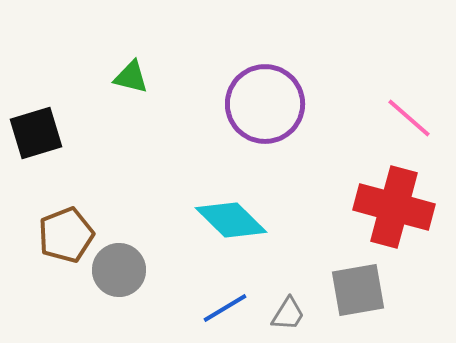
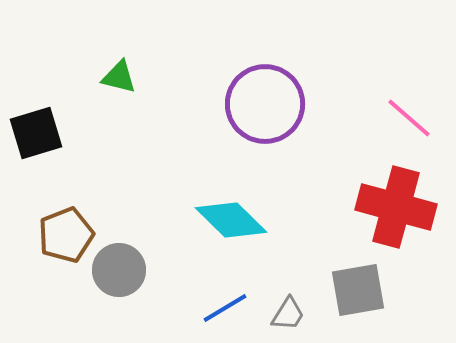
green triangle: moved 12 px left
red cross: moved 2 px right
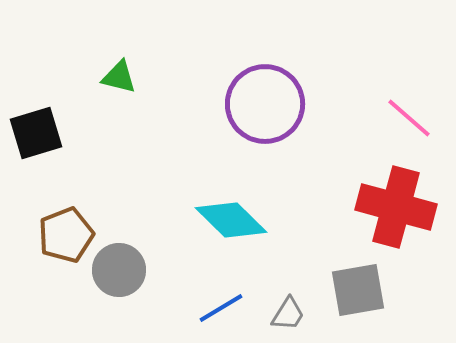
blue line: moved 4 px left
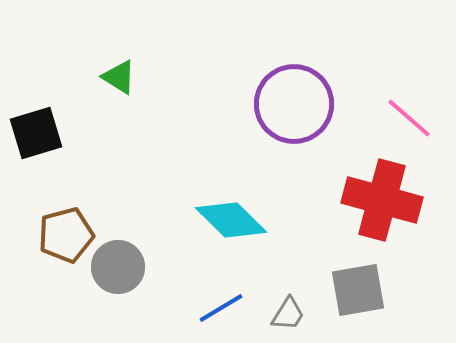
green triangle: rotated 18 degrees clockwise
purple circle: moved 29 px right
red cross: moved 14 px left, 7 px up
brown pentagon: rotated 6 degrees clockwise
gray circle: moved 1 px left, 3 px up
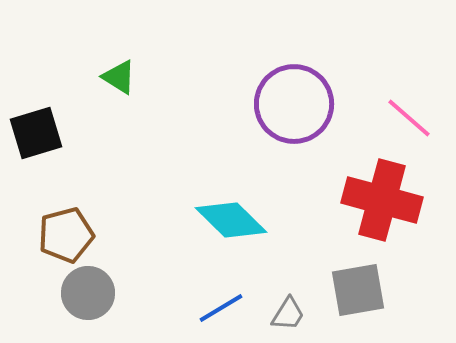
gray circle: moved 30 px left, 26 px down
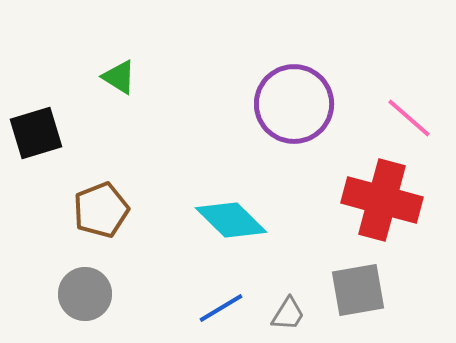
brown pentagon: moved 35 px right, 25 px up; rotated 6 degrees counterclockwise
gray circle: moved 3 px left, 1 px down
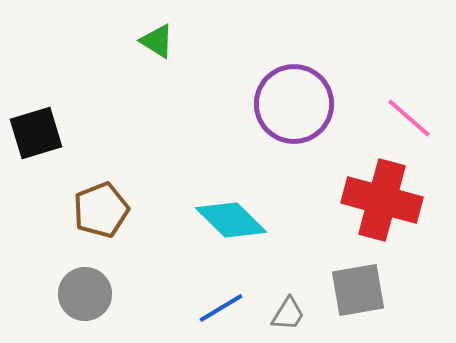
green triangle: moved 38 px right, 36 px up
